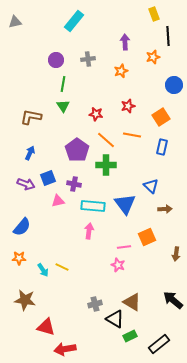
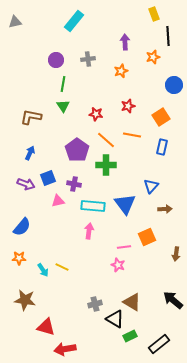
blue triangle at (151, 186): rotated 28 degrees clockwise
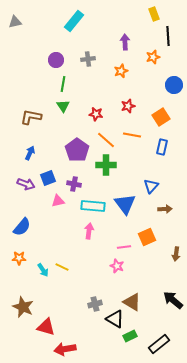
pink star at (118, 265): moved 1 px left, 1 px down
brown star at (25, 300): moved 2 px left, 7 px down; rotated 15 degrees clockwise
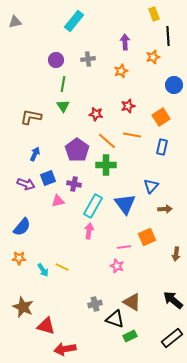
orange line at (106, 140): moved 1 px right, 1 px down
blue arrow at (30, 153): moved 5 px right, 1 px down
cyan rectangle at (93, 206): rotated 65 degrees counterclockwise
black triangle at (115, 319): rotated 12 degrees counterclockwise
red triangle at (46, 327): moved 1 px up
black rectangle at (159, 344): moved 13 px right, 6 px up
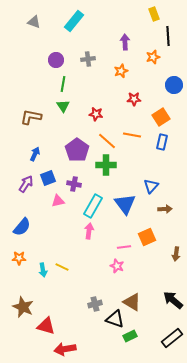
gray triangle at (15, 22): moved 19 px right; rotated 32 degrees clockwise
red star at (128, 106): moved 6 px right, 7 px up; rotated 16 degrees clockwise
blue rectangle at (162, 147): moved 5 px up
purple arrow at (26, 184): rotated 78 degrees counterclockwise
cyan arrow at (43, 270): rotated 24 degrees clockwise
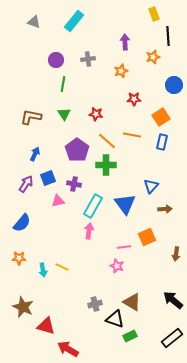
green triangle at (63, 106): moved 1 px right, 8 px down
blue semicircle at (22, 227): moved 4 px up
red arrow at (65, 349): moved 3 px right; rotated 40 degrees clockwise
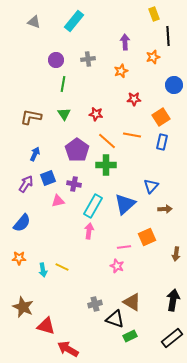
blue triangle at (125, 204): rotated 25 degrees clockwise
black arrow at (173, 300): rotated 60 degrees clockwise
